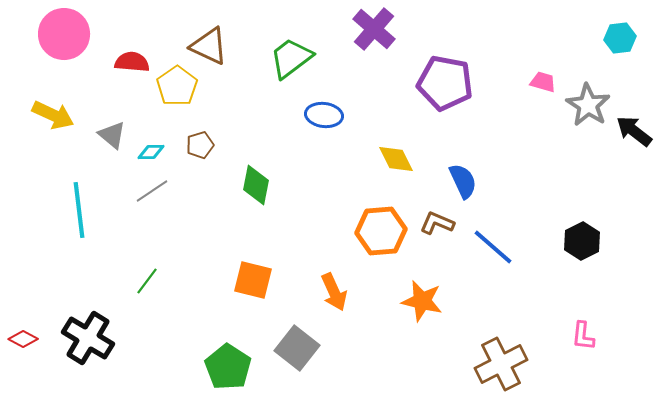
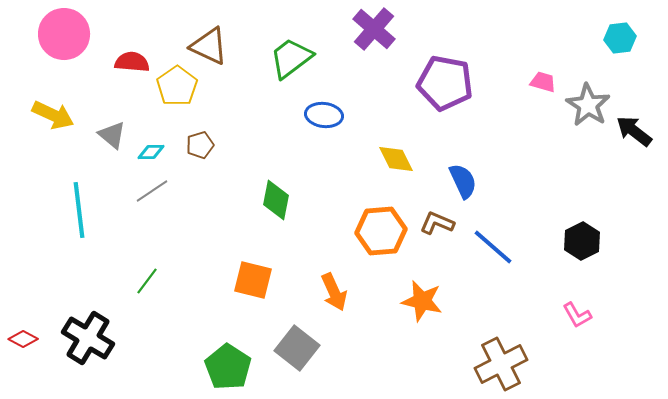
green diamond: moved 20 px right, 15 px down
pink L-shape: moved 6 px left, 21 px up; rotated 36 degrees counterclockwise
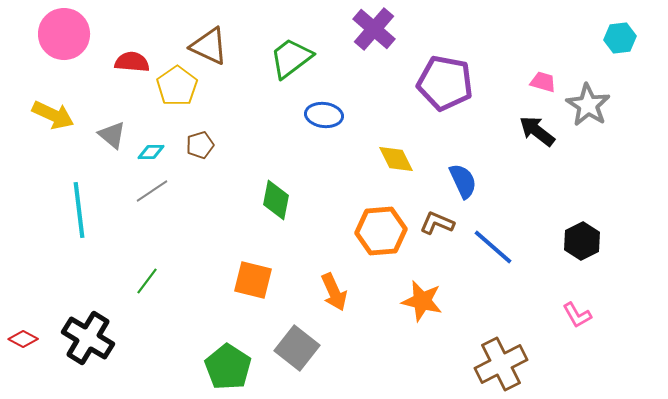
black arrow: moved 97 px left
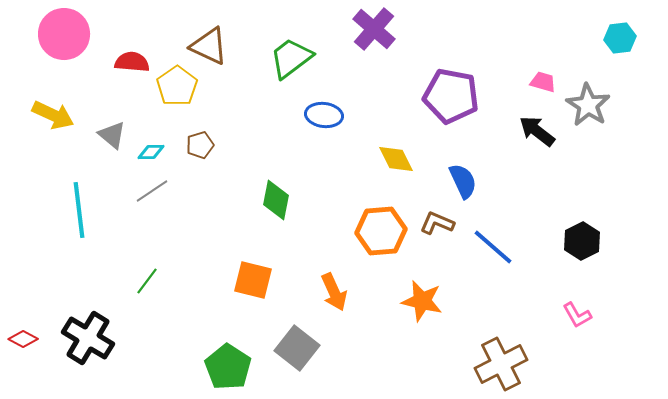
purple pentagon: moved 6 px right, 13 px down
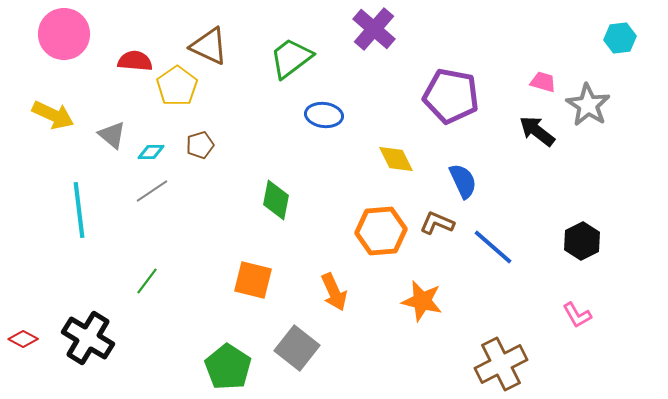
red semicircle: moved 3 px right, 1 px up
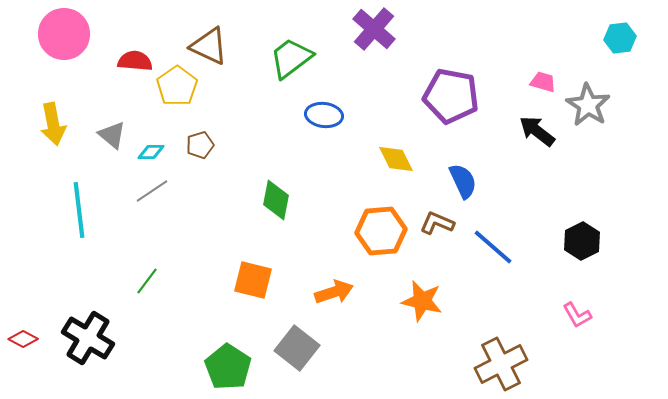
yellow arrow: moved 9 px down; rotated 54 degrees clockwise
orange arrow: rotated 84 degrees counterclockwise
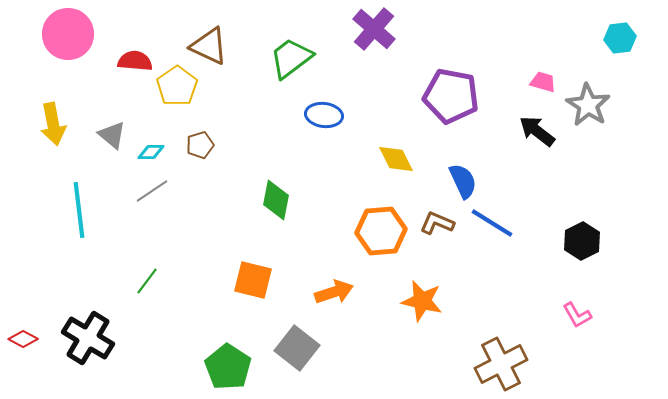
pink circle: moved 4 px right
blue line: moved 1 px left, 24 px up; rotated 9 degrees counterclockwise
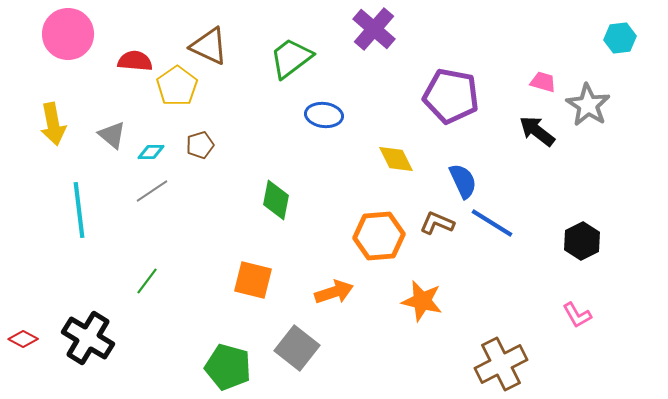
orange hexagon: moved 2 px left, 5 px down
green pentagon: rotated 18 degrees counterclockwise
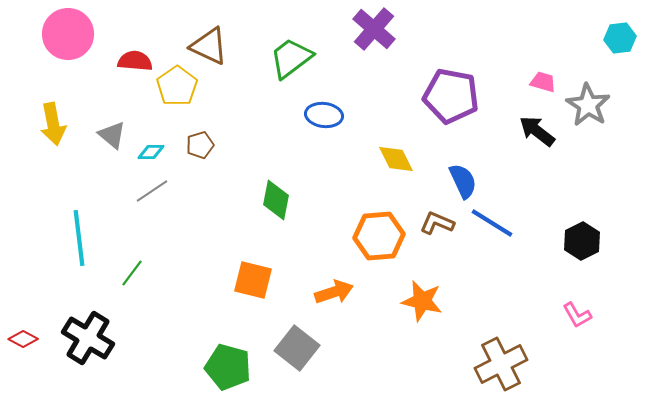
cyan line: moved 28 px down
green line: moved 15 px left, 8 px up
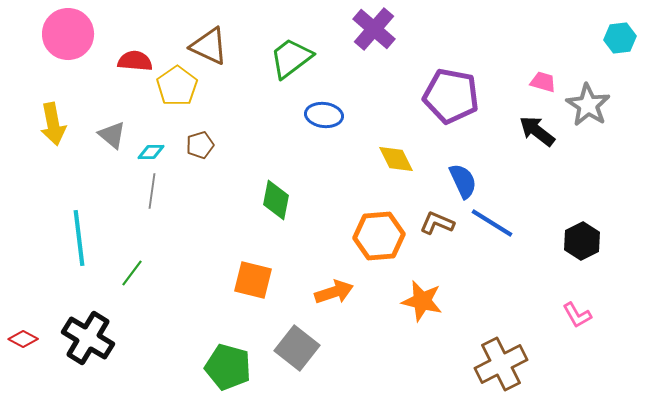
gray line: rotated 48 degrees counterclockwise
